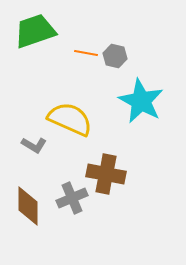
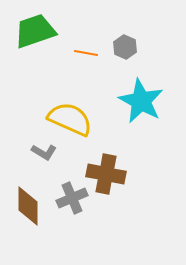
gray hexagon: moved 10 px right, 9 px up; rotated 10 degrees clockwise
gray L-shape: moved 10 px right, 7 px down
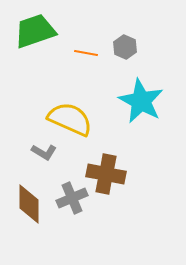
brown diamond: moved 1 px right, 2 px up
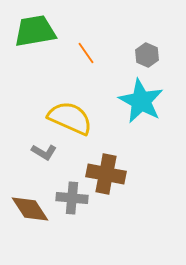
green trapezoid: rotated 9 degrees clockwise
gray hexagon: moved 22 px right, 8 px down
orange line: rotated 45 degrees clockwise
yellow semicircle: moved 1 px up
gray cross: rotated 28 degrees clockwise
brown diamond: moved 1 px right, 5 px down; rotated 33 degrees counterclockwise
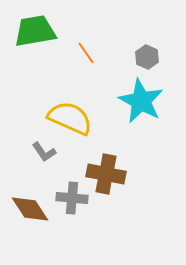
gray hexagon: moved 2 px down
gray L-shape: rotated 25 degrees clockwise
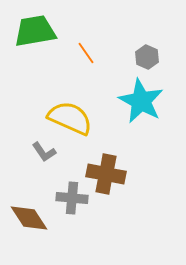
brown diamond: moved 1 px left, 9 px down
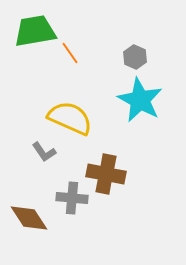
orange line: moved 16 px left
gray hexagon: moved 12 px left
cyan star: moved 1 px left, 1 px up
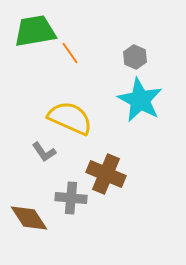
brown cross: rotated 12 degrees clockwise
gray cross: moved 1 px left
